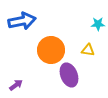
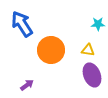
blue arrow: moved 3 px down; rotated 112 degrees counterclockwise
purple ellipse: moved 23 px right
purple arrow: moved 11 px right
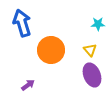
blue arrow: moved 1 px up; rotated 16 degrees clockwise
yellow triangle: moved 2 px right; rotated 40 degrees clockwise
purple arrow: moved 1 px right
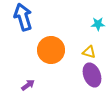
blue arrow: moved 1 px right, 6 px up
yellow triangle: moved 1 px left, 2 px down; rotated 32 degrees counterclockwise
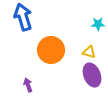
purple arrow: rotated 72 degrees counterclockwise
